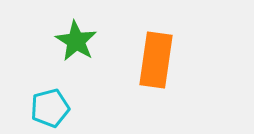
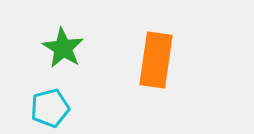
green star: moved 13 px left, 7 px down
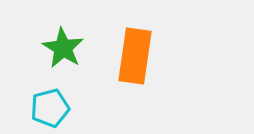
orange rectangle: moved 21 px left, 4 px up
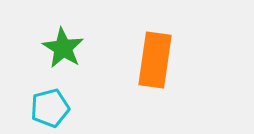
orange rectangle: moved 20 px right, 4 px down
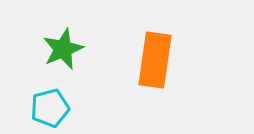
green star: moved 1 px down; rotated 18 degrees clockwise
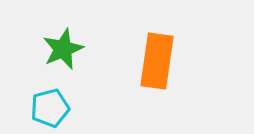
orange rectangle: moved 2 px right, 1 px down
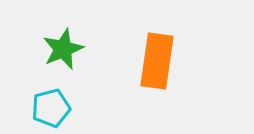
cyan pentagon: moved 1 px right
